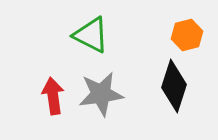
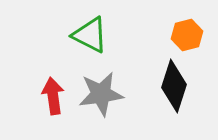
green triangle: moved 1 px left
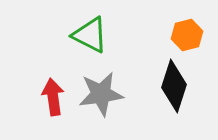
red arrow: moved 1 px down
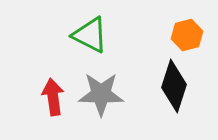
gray star: rotated 9 degrees clockwise
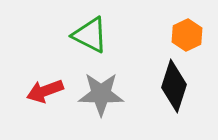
orange hexagon: rotated 12 degrees counterclockwise
red arrow: moved 8 px left, 6 px up; rotated 102 degrees counterclockwise
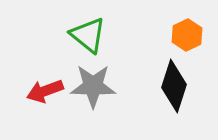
green triangle: moved 2 px left; rotated 12 degrees clockwise
gray star: moved 8 px left, 8 px up
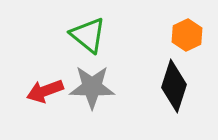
gray star: moved 1 px left, 1 px down
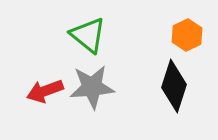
gray star: rotated 6 degrees counterclockwise
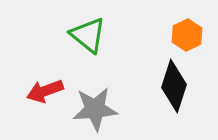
gray star: moved 3 px right, 22 px down
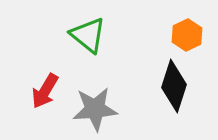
red arrow: rotated 39 degrees counterclockwise
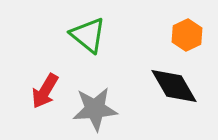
black diamond: rotated 48 degrees counterclockwise
